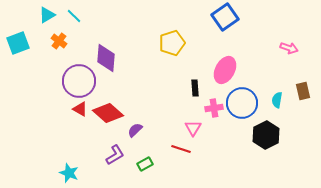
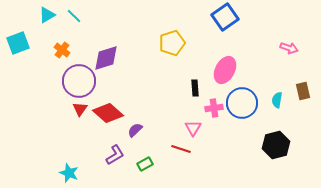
orange cross: moved 3 px right, 9 px down
purple diamond: rotated 68 degrees clockwise
red triangle: rotated 35 degrees clockwise
black hexagon: moved 10 px right, 10 px down; rotated 12 degrees clockwise
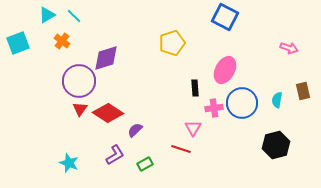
blue square: rotated 28 degrees counterclockwise
orange cross: moved 9 px up
red diamond: rotated 8 degrees counterclockwise
cyan star: moved 10 px up
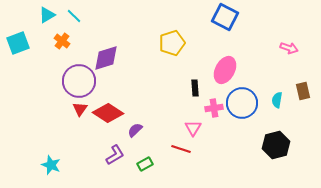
cyan star: moved 18 px left, 2 px down
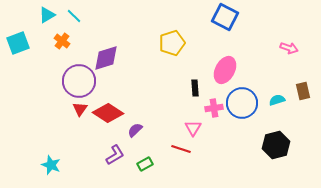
cyan semicircle: rotated 63 degrees clockwise
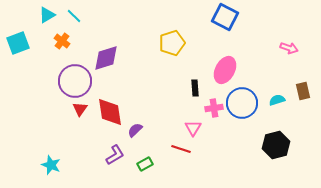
purple circle: moved 4 px left
red diamond: moved 2 px right, 1 px up; rotated 48 degrees clockwise
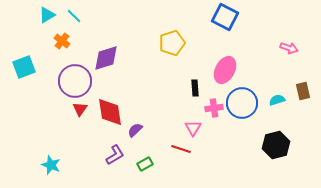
cyan square: moved 6 px right, 24 px down
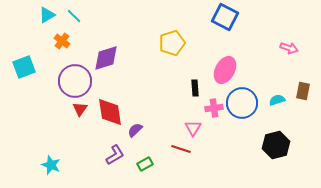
brown rectangle: rotated 24 degrees clockwise
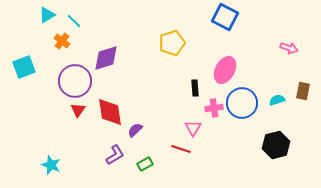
cyan line: moved 5 px down
red triangle: moved 2 px left, 1 px down
